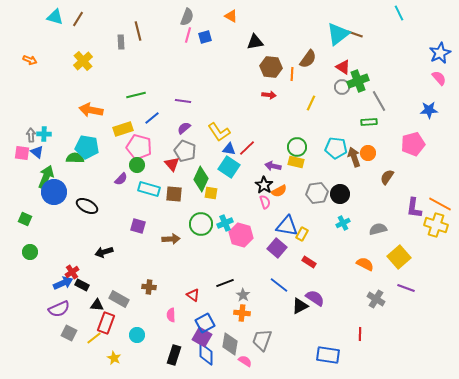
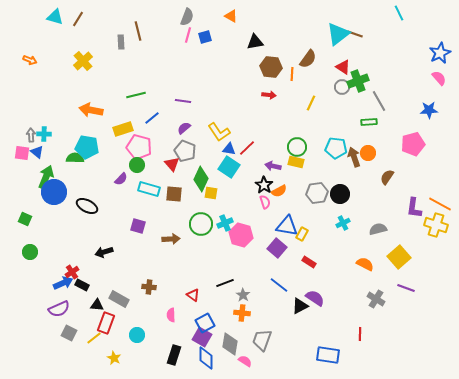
blue diamond at (206, 354): moved 4 px down
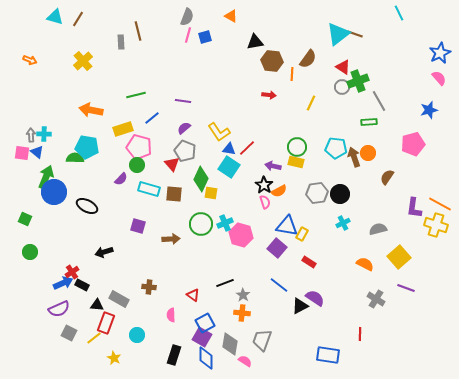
brown hexagon at (271, 67): moved 1 px right, 6 px up
blue star at (429, 110): rotated 12 degrees counterclockwise
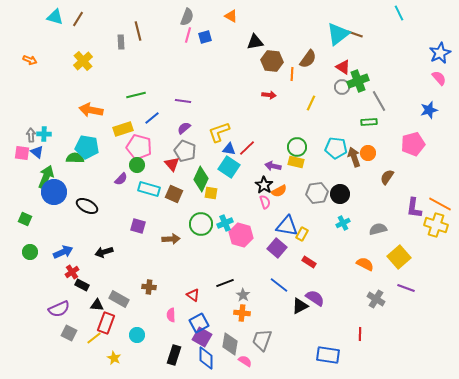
yellow L-shape at (219, 132): rotated 105 degrees clockwise
brown square at (174, 194): rotated 18 degrees clockwise
blue arrow at (63, 283): moved 31 px up
blue square at (205, 323): moved 6 px left
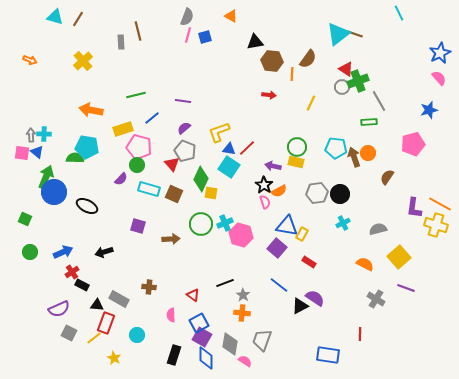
red triangle at (343, 67): moved 3 px right, 2 px down
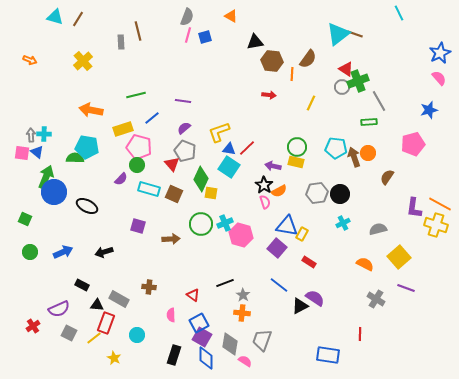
red cross at (72, 272): moved 39 px left, 54 px down
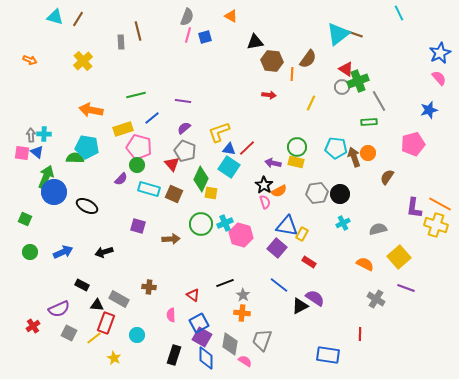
purple arrow at (273, 166): moved 3 px up
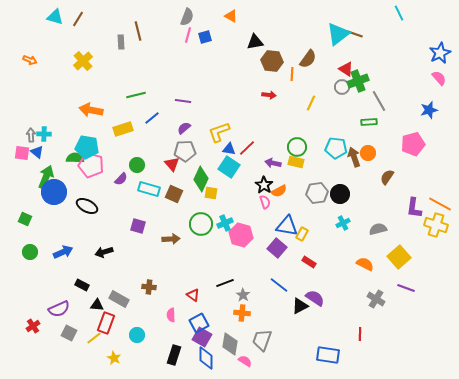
pink pentagon at (139, 147): moved 48 px left, 18 px down
gray pentagon at (185, 151): rotated 25 degrees counterclockwise
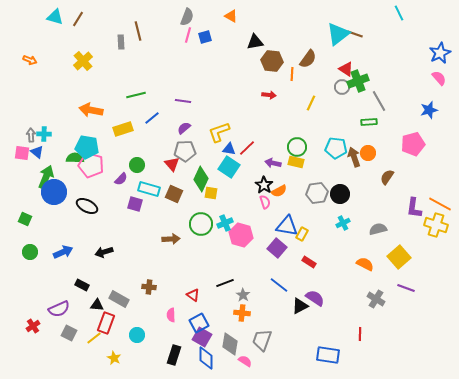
purple square at (138, 226): moved 3 px left, 22 px up
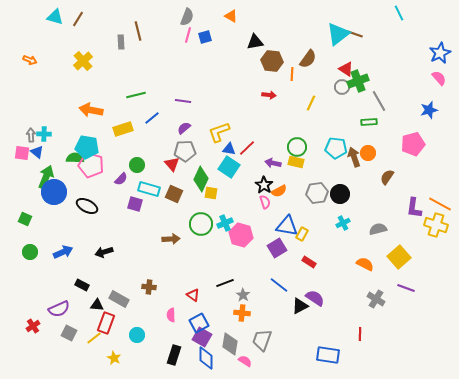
purple square at (277, 248): rotated 18 degrees clockwise
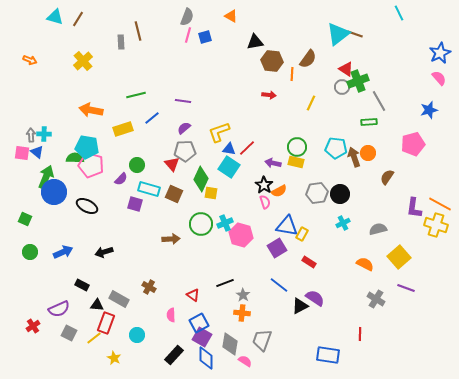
brown cross at (149, 287): rotated 24 degrees clockwise
black rectangle at (174, 355): rotated 24 degrees clockwise
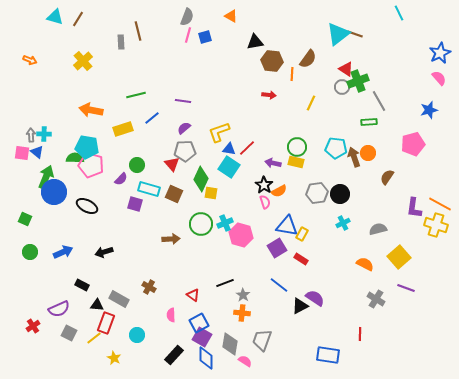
red rectangle at (309, 262): moved 8 px left, 3 px up
